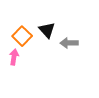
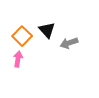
gray arrow: rotated 18 degrees counterclockwise
pink arrow: moved 4 px right, 2 px down
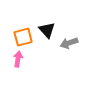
orange square: moved 1 px right, 1 px down; rotated 30 degrees clockwise
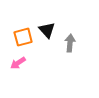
gray arrow: moved 1 px right; rotated 114 degrees clockwise
pink arrow: moved 4 px down; rotated 133 degrees counterclockwise
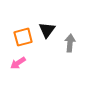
black triangle: rotated 18 degrees clockwise
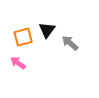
gray arrow: rotated 54 degrees counterclockwise
pink arrow: rotated 70 degrees clockwise
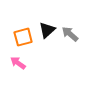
black triangle: rotated 12 degrees clockwise
gray arrow: moved 9 px up
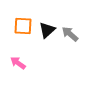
orange square: moved 11 px up; rotated 18 degrees clockwise
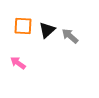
gray arrow: moved 2 px down
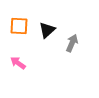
orange square: moved 4 px left
gray arrow: moved 2 px right, 7 px down; rotated 72 degrees clockwise
